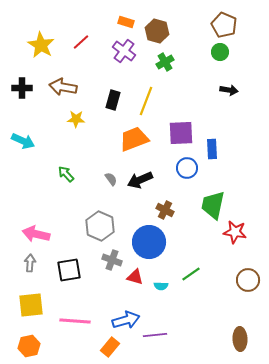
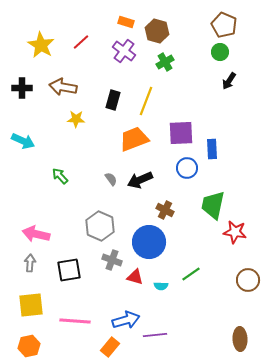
black arrow at (229, 90): moved 9 px up; rotated 114 degrees clockwise
green arrow at (66, 174): moved 6 px left, 2 px down
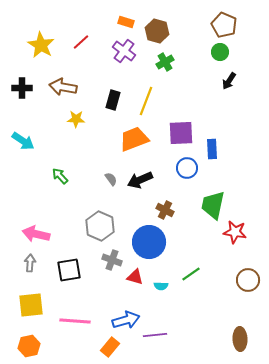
cyan arrow at (23, 141): rotated 10 degrees clockwise
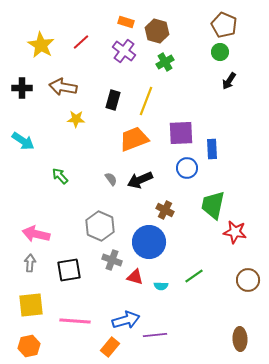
green line at (191, 274): moved 3 px right, 2 px down
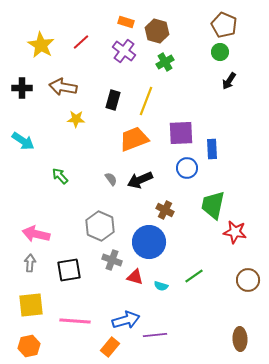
cyan semicircle at (161, 286): rotated 16 degrees clockwise
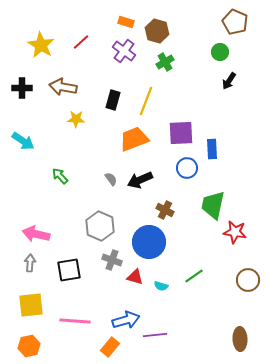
brown pentagon at (224, 25): moved 11 px right, 3 px up
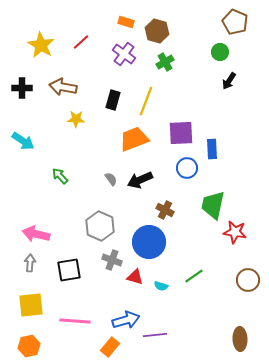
purple cross at (124, 51): moved 3 px down
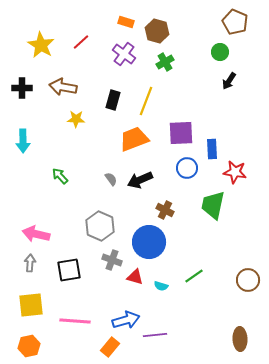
cyan arrow at (23, 141): rotated 55 degrees clockwise
red star at (235, 232): moved 60 px up
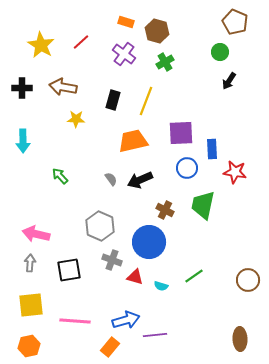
orange trapezoid at (134, 139): moved 1 px left, 2 px down; rotated 8 degrees clockwise
green trapezoid at (213, 205): moved 10 px left
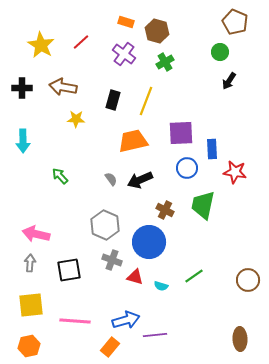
gray hexagon at (100, 226): moved 5 px right, 1 px up
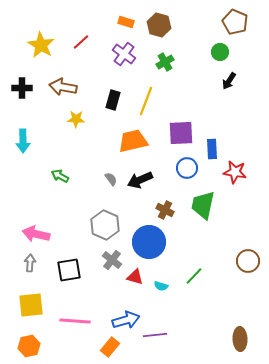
brown hexagon at (157, 31): moved 2 px right, 6 px up
green arrow at (60, 176): rotated 18 degrees counterclockwise
gray cross at (112, 260): rotated 18 degrees clockwise
green line at (194, 276): rotated 12 degrees counterclockwise
brown circle at (248, 280): moved 19 px up
